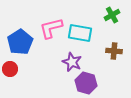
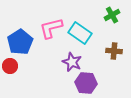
cyan rectangle: rotated 25 degrees clockwise
red circle: moved 3 px up
purple hexagon: rotated 10 degrees counterclockwise
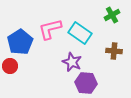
pink L-shape: moved 1 px left, 1 px down
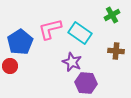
brown cross: moved 2 px right
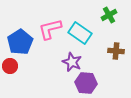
green cross: moved 3 px left
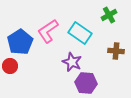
pink L-shape: moved 2 px left, 2 px down; rotated 20 degrees counterclockwise
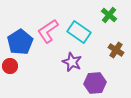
green cross: rotated 21 degrees counterclockwise
cyan rectangle: moved 1 px left, 1 px up
brown cross: moved 1 px up; rotated 28 degrees clockwise
purple hexagon: moved 9 px right; rotated 10 degrees counterclockwise
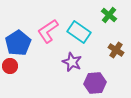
blue pentagon: moved 2 px left, 1 px down
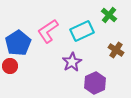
cyan rectangle: moved 3 px right, 1 px up; rotated 60 degrees counterclockwise
purple star: rotated 18 degrees clockwise
purple hexagon: rotated 20 degrees counterclockwise
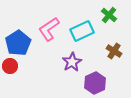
pink L-shape: moved 1 px right, 2 px up
brown cross: moved 2 px left, 1 px down
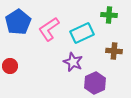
green cross: rotated 35 degrees counterclockwise
cyan rectangle: moved 2 px down
blue pentagon: moved 21 px up
brown cross: rotated 28 degrees counterclockwise
purple star: moved 1 px right; rotated 18 degrees counterclockwise
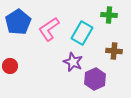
cyan rectangle: rotated 35 degrees counterclockwise
purple hexagon: moved 4 px up
